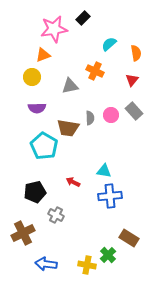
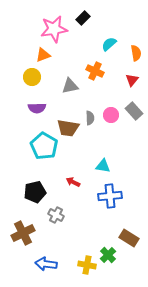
cyan triangle: moved 1 px left, 5 px up
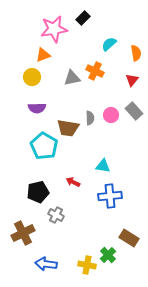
gray triangle: moved 2 px right, 8 px up
black pentagon: moved 3 px right
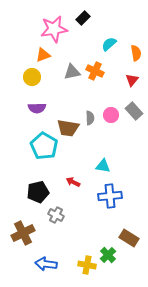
gray triangle: moved 6 px up
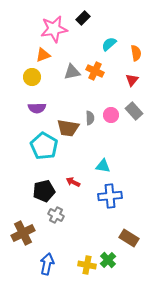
black pentagon: moved 6 px right, 1 px up
green cross: moved 5 px down
blue arrow: moved 1 px right; rotated 95 degrees clockwise
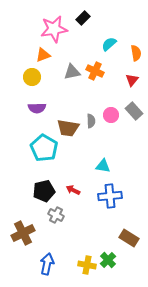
gray semicircle: moved 1 px right, 3 px down
cyan pentagon: moved 2 px down
red arrow: moved 8 px down
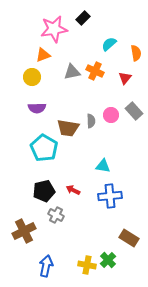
red triangle: moved 7 px left, 2 px up
brown cross: moved 1 px right, 2 px up
blue arrow: moved 1 px left, 2 px down
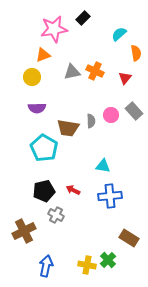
cyan semicircle: moved 10 px right, 10 px up
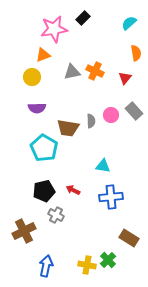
cyan semicircle: moved 10 px right, 11 px up
blue cross: moved 1 px right, 1 px down
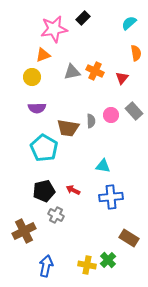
red triangle: moved 3 px left
